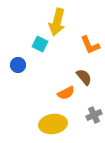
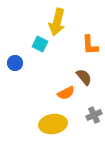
orange L-shape: rotated 20 degrees clockwise
blue circle: moved 3 px left, 2 px up
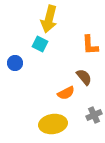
yellow arrow: moved 8 px left, 3 px up
